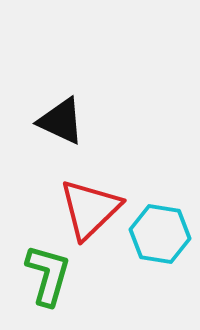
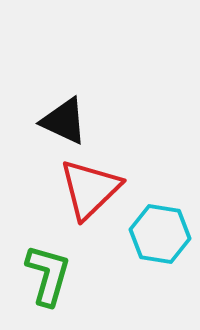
black triangle: moved 3 px right
red triangle: moved 20 px up
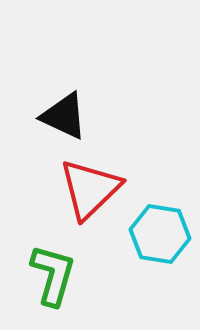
black triangle: moved 5 px up
green L-shape: moved 5 px right
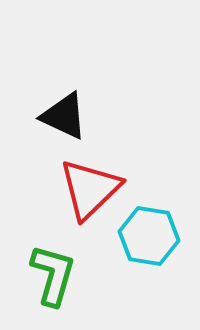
cyan hexagon: moved 11 px left, 2 px down
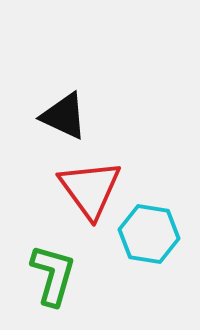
red triangle: rotated 22 degrees counterclockwise
cyan hexagon: moved 2 px up
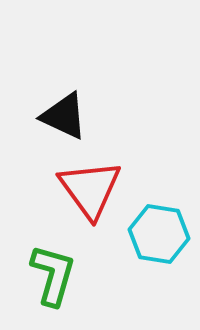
cyan hexagon: moved 10 px right
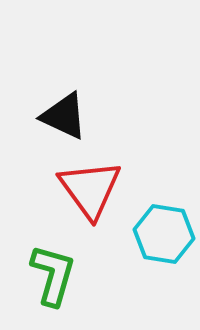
cyan hexagon: moved 5 px right
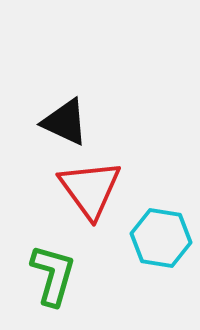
black triangle: moved 1 px right, 6 px down
cyan hexagon: moved 3 px left, 4 px down
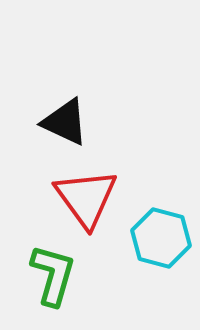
red triangle: moved 4 px left, 9 px down
cyan hexagon: rotated 6 degrees clockwise
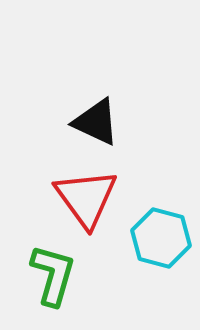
black triangle: moved 31 px right
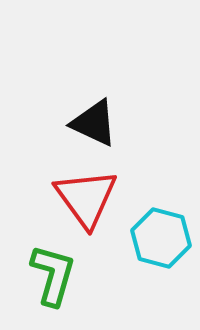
black triangle: moved 2 px left, 1 px down
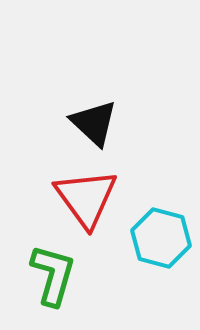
black triangle: rotated 18 degrees clockwise
